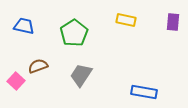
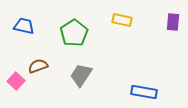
yellow rectangle: moved 4 px left
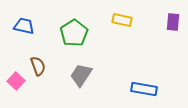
brown semicircle: rotated 90 degrees clockwise
blue rectangle: moved 3 px up
